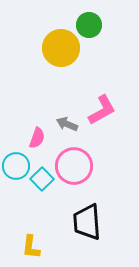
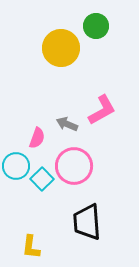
green circle: moved 7 px right, 1 px down
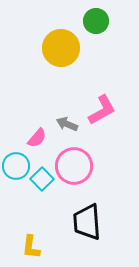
green circle: moved 5 px up
pink semicircle: rotated 20 degrees clockwise
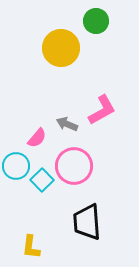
cyan square: moved 1 px down
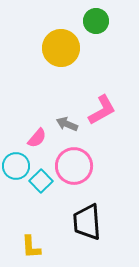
cyan square: moved 1 px left, 1 px down
yellow L-shape: rotated 10 degrees counterclockwise
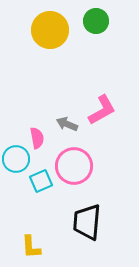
yellow circle: moved 11 px left, 18 px up
pink semicircle: rotated 50 degrees counterclockwise
cyan circle: moved 7 px up
cyan square: rotated 20 degrees clockwise
black trapezoid: rotated 9 degrees clockwise
